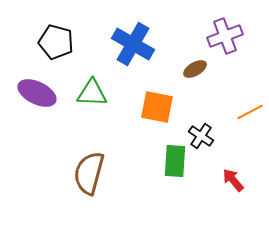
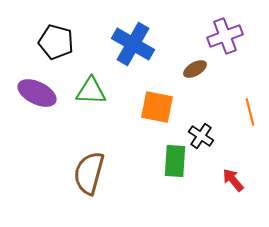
green triangle: moved 1 px left, 2 px up
orange line: rotated 76 degrees counterclockwise
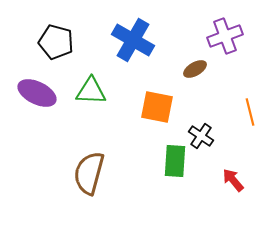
blue cross: moved 4 px up
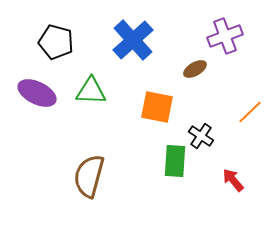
blue cross: rotated 18 degrees clockwise
orange line: rotated 60 degrees clockwise
brown semicircle: moved 3 px down
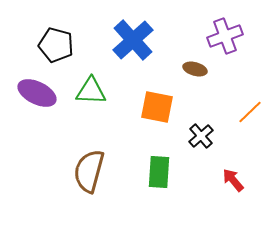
black pentagon: moved 3 px down
brown ellipse: rotated 45 degrees clockwise
black cross: rotated 15 degrees clockwise
green rectangle: moved 16 px left, 11 px down
brown semicircle: moved 5 px up
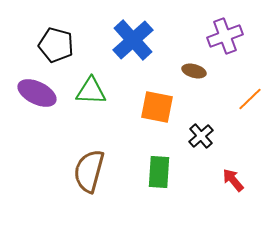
brown ellipse: moved 1 px left, 2 px down
orange line: moved 13 px up
